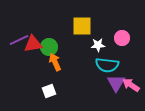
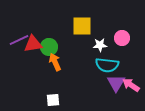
white star: moved 2 px right
white square: moved 4 px right, 9 px down; rotated 16 degrees clockwise
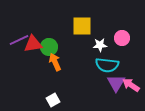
white square: rotated 24 degrees counterclockwise
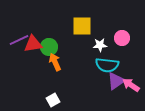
purple triangle: moved 2 px up; rotated 24 degrees clockwise
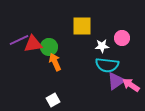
white star: moved 2 px right, 1 px down
